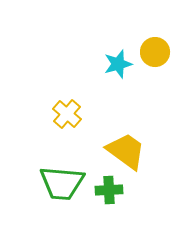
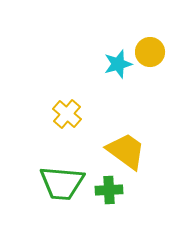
yellow circle: moved 5 px left
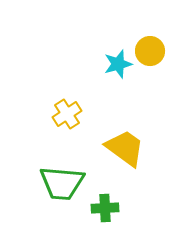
yellow circle: moved 1 px up
yellow cross: rotated 16 degrees clockwise
yellow trapezoid: moved 1 px left, 3 px up
green cross: moved 4 px left, 18 px down
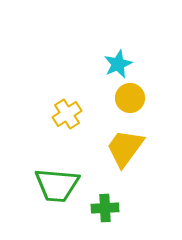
yellow circle: moved 20 px left, 47 px down
cyan star: rotated 8 degrees counterclockwise
yellow trapezoid: rotated 90 degrees counterclockwise
green trapezoid: moved 5 px left, 2 px down
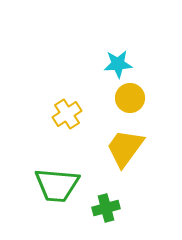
cyan star: rotated 20 degrees clockwise
green cross: moved 1 px right; rotated 12 degrees counterclockwise
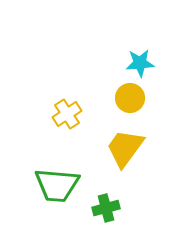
cyan star: moved 22 px right, 1 px up
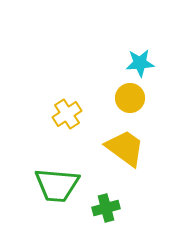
yellow trapezoid: rotated 90 degrees clockwise
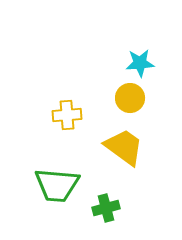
yellow cross: moved 1 px down; rotated 28 degrees clockwise
yellow trapezoid: moved 1 px left, 1 px up
